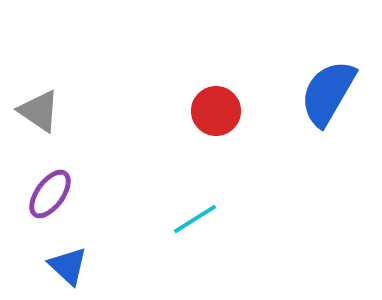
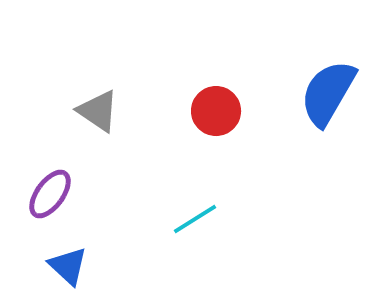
gray triangle: moved 59 px right
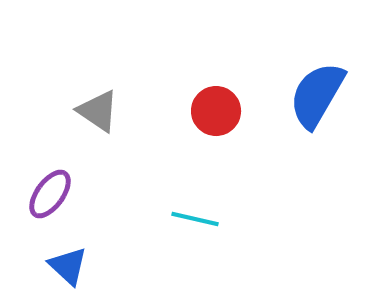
blue semicircle: moved 11 px left, 2 px down
cyan line: rotated 45 degrees clockwise
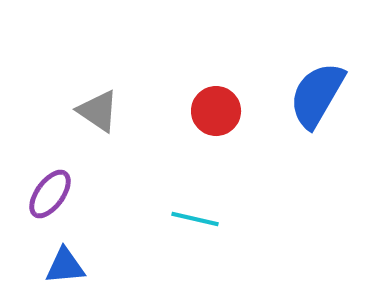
blue triangle: moved 3 px left; rotated 48 degrees counterclockwise
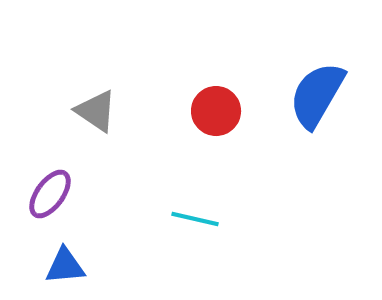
gray triangle: moved 2 px left
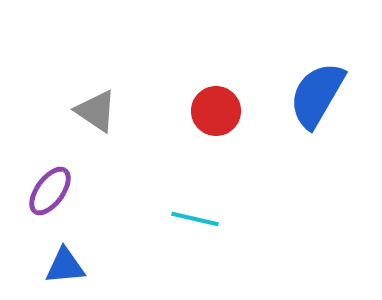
purple ellipse: moved 3 px up
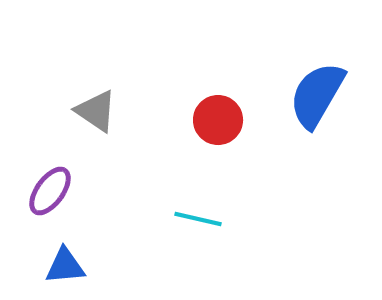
red circle: moved 2 px right, 9 px down
cyan line: moved 3 px right
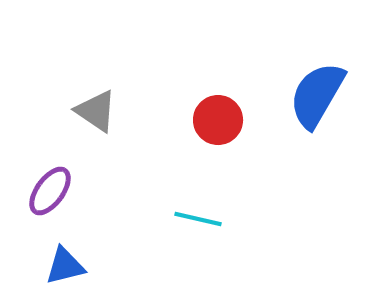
blue triangle: rotated 9 degrees counterclockwise
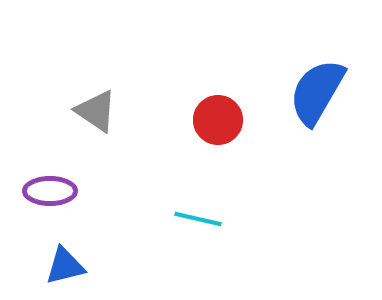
blue semicircle: moved 3 px up
purple ellipse: rotated 54 degrees clockwise
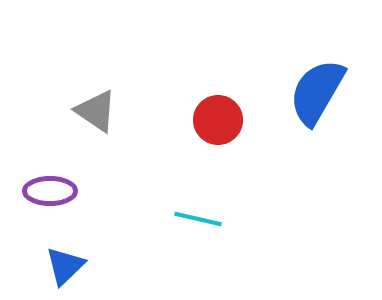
blue triangle: rotated 30 degrees counterclockwise
